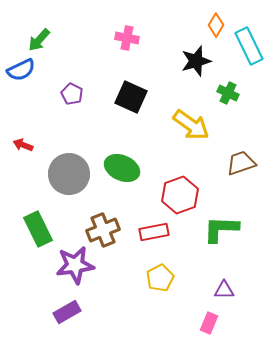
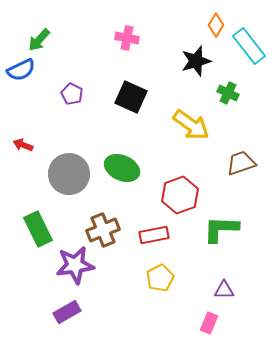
cyan rectangle: rotated 12 degrees counterclockwise
red rectangle: moved 3 px down
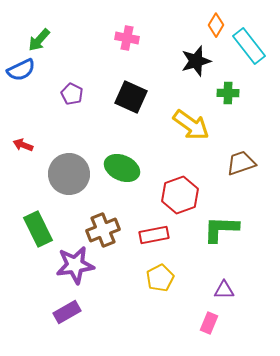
green cross: rotated 25 degrees counterclockwise
